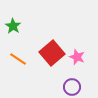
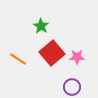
green star: moved 28 px right
pink star: rotated 21 degrees counterclockwise
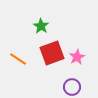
red square: rotated 20 degrees clockwise
pink star: rotated 28 degrees counterclockwise
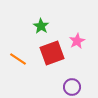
pink star: moved 16 px up
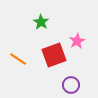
green star: moved 4 px up
red square: moved 2 px right, 2 px down
purple circle: moved 1 px left, 2 px up
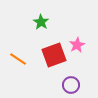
pink star: moved 4 px down
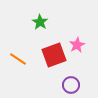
green star: moved 1 px left
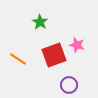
pink star: rotated 28 degrees counterclockwise
purple circle: moved 2 px left
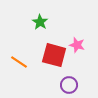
red square: rotated 35 degrees clockwise
orange line: moved 1 px right, 3 px down
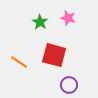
pink star: moved 9 px left, 27 px up
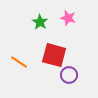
purple circle: moved 10 px up
